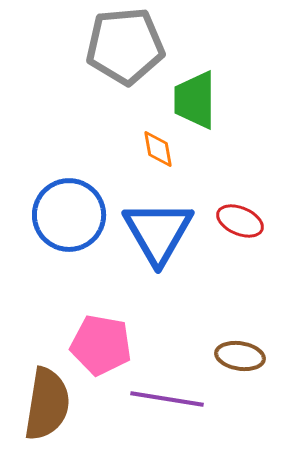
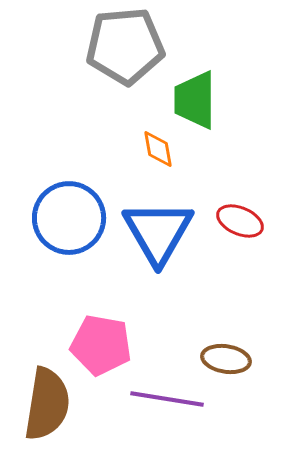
blue circle: moved 3 px down
brown ellipse: moved 14 px left, 3 px down
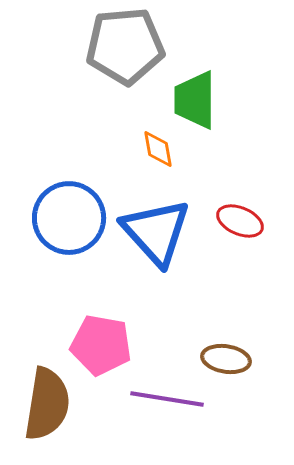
blue triangle: moved 2 px left; rotated 12 degrees counterclockwise
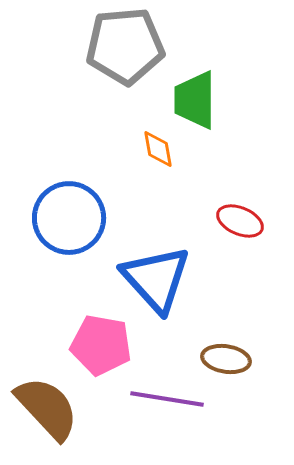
blue triangle: moved 47 px down
brown semicircle: moved 4 px down; rotated 52 degrees counterclockwise
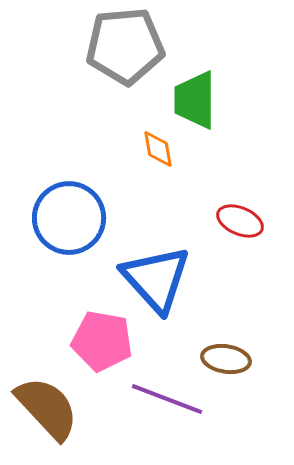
pink pentagon: moved 1 px right, 4 px up
purple line: rotated 12 degrees clockwise
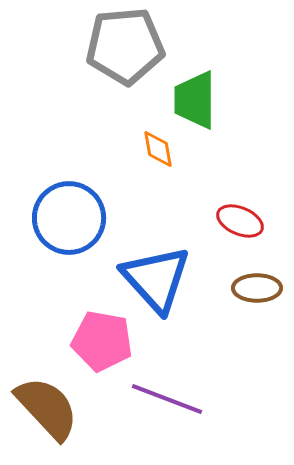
brown ellipse: moved 31 px right, 71 px up; rotated 9 degrees counterclockwise
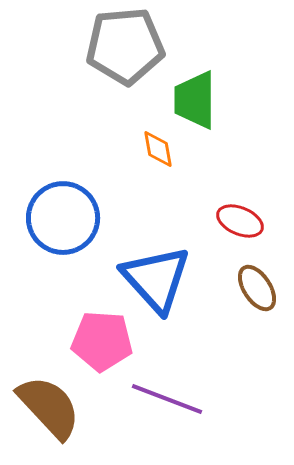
blue circle: moved 6 px left
brown ellipse: rotated 57 degrees clockwise
pink pentagon: rotated 6 degrees counterclockwise
brown semicircle: moved 2 px right, 1 px up
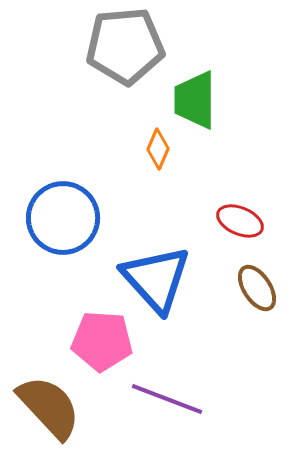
orange diamond: rotated 33 degrees clockwise
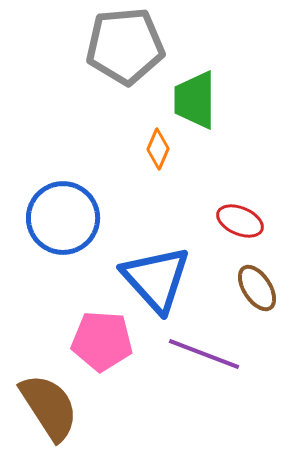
purple line: moved 37 px right, 45 px up
brown semicircle: rotated 10 degrees clockwise
